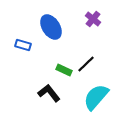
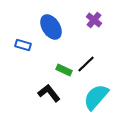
purple cross: moved 1 px right, 1 px down
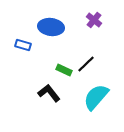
blue ellipse: rotated 50 degrees counterclockwise
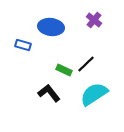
cyan semicircle: moved 2 px left, 3 px up; rotated 16 degrees clockwise
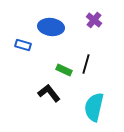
black line: rotated 30 degrees counterclockwise
cyan semicircle: moved 13 px down; rotated 44 degrees counterclockwise
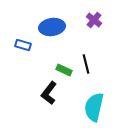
blue ellipse: moved 1 px right; rotated 15 degrees counterclockwise
black line: rotated 30 degrees counterclockwise
black L-shape: rotated 105 degrees counterclockwise
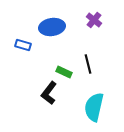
black line: moved 2 px right
green rectangle: moved 2 px down
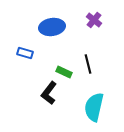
blue rectangle: moved 2 px right, 8 px down
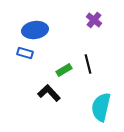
blue ellipse: moved 17 px left, 3 px down
green rectangle: moved 2 px up; rotated 56 degrees counterclockwise
black L-shape: rotated 100 degrees clockwise
cyan semicircle: moved 7 px right
